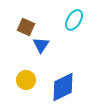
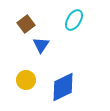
brown square: moved 3 px up; rotated 30 degrees clockwise
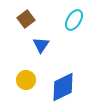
brown square: moved 5 px up
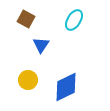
brown square: rotated 24 degrees counterclockwise
yellow circle: moved 2 px right
blue diamond: moved 3 px right
